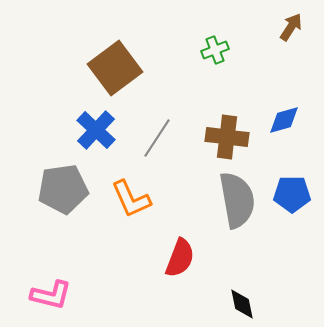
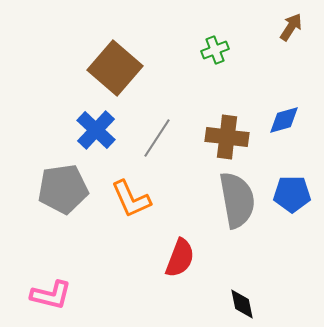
brown square: rotated 12 degrees counterclockwise
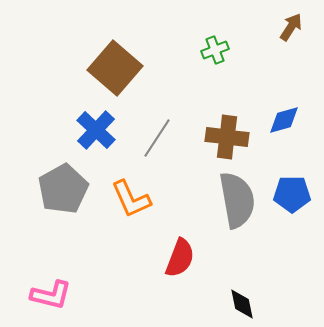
gray pentagon: rotated 21 degrees counterclockwise
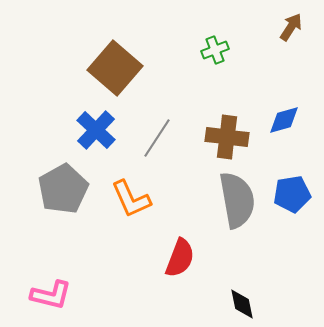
blue pentagon: rotated 9 degrees counterclockwise
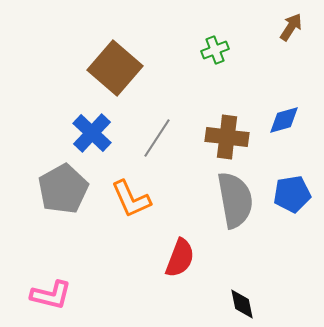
blue cross: moved 4 px left, 3 px down
gray semicircle: moved 2 px left
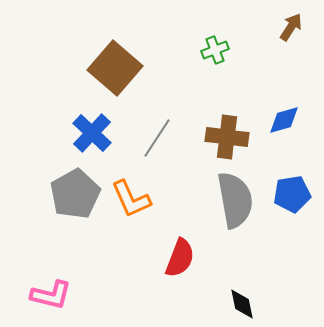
gray pentagon: moved 12 px right, 5 px down
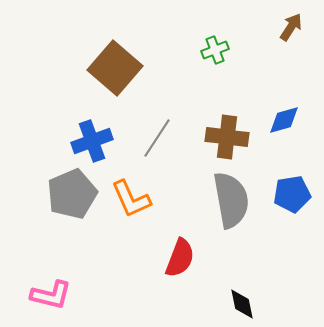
blue cross: moved 8 px down; rotated 27 degrees clockwise
gray pentagon: moved 3 px left; rotated 6 degrees clockwise
gray semicircle: moved 4 px left
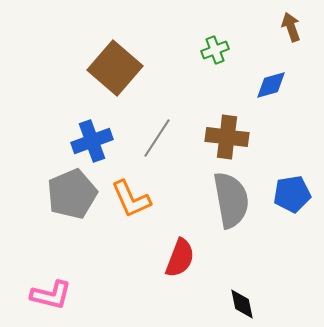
brown arrow: rotated 52 degrees counterclockwise
blue diamond: moved 13 px left, 35 px up
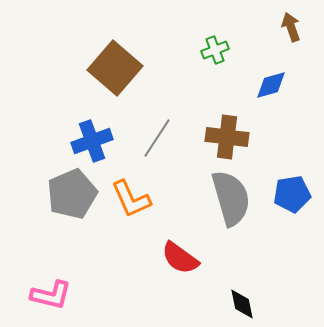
gray semicircle: moved 2 px up; rotated 6 degrees counterclockwise
red semicircle: rotated 105 degrees clockwise
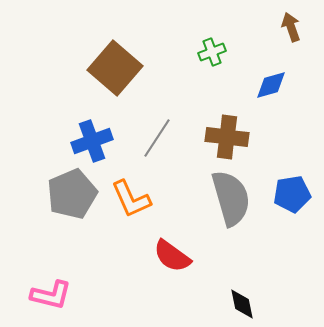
green cross: moved 3 px left, 2 px down
red semicircle: moved 8 px left, 2 px up
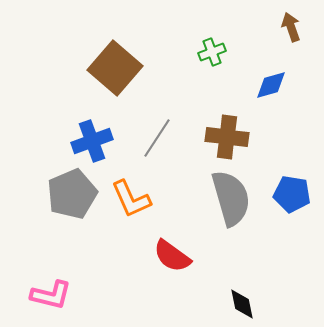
blue pentagon: rotated 18 degrees clockwise
